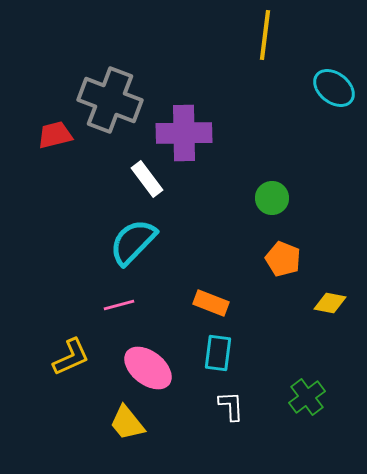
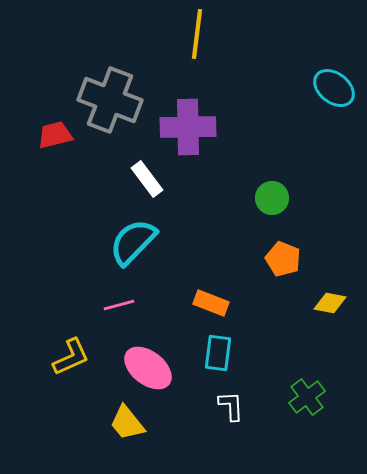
yellow line: moved 68 px left, 1 px up
purple cross: moved 4 px right, 6 px up
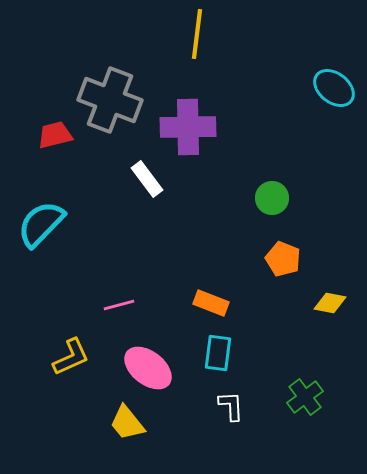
cyan semicircle: moved 92 px left, 18 px up
green cross: moved 2 px left
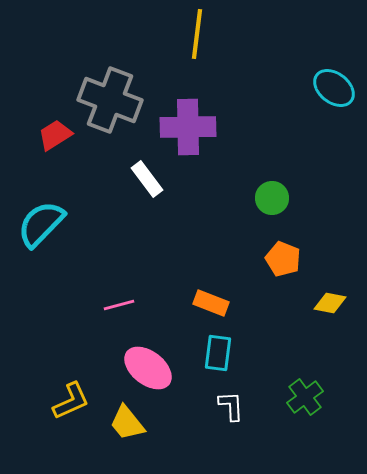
red trapezoid: rotated 18 degrees counterclockwise
yellow L-shape: moved 44 px down
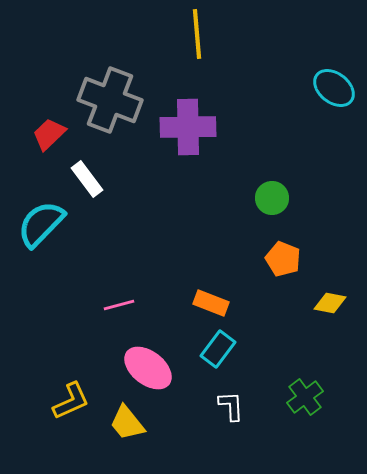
yellow line: rotated 12 degrees counterclockwise
red trapezoid: moved 6 px left, 1 px up; rotated 12 degrees counterclockwise
white rectangle: moved 60 px left
cyan rectangle: moved 4 px up; rotated 30 degrees clockwise
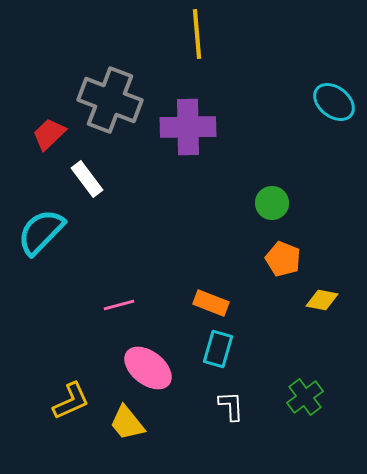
cyan ellipse: moved 14 px down
green circle: moved 5 px down
cyan semicircle: moved 8 px down
yellow diamond: moved 8 px left, 3 px up
cyan rectangle: rotated 21 degrees counterclockwise
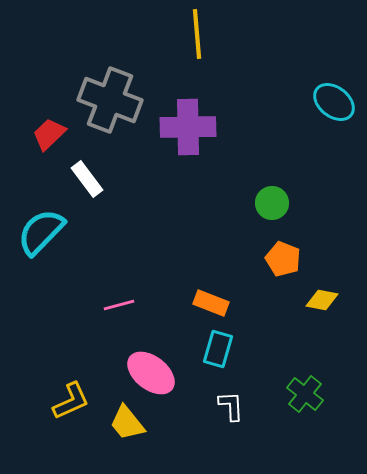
pink ellipse: moved 3 px right, 5 px down
green cross: moved 3 px up; rotated 15 degrees counterclockwise
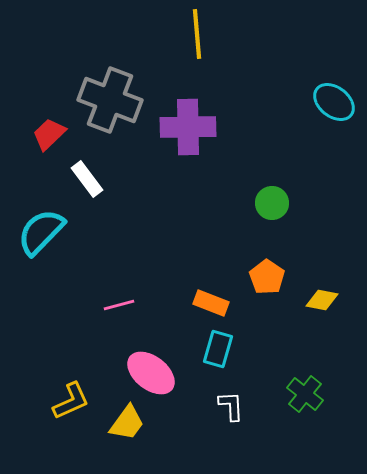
orange pentagon: moved 16 px left, 18 px down; rotated 12 degrees clockwise
yellow trapezoid: rotated 105 degrees counterclockwise
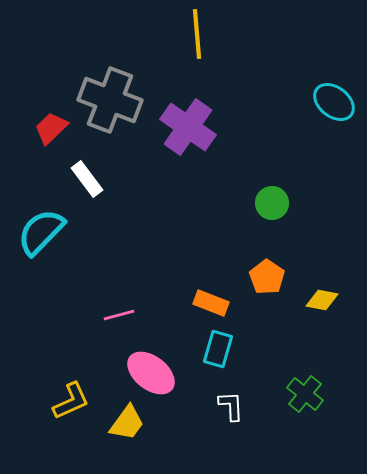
purple cross: rotated 36 degrees clockwise
red trapezoid: moved 2 px right, 6 px up
pink line: moved 10 px down
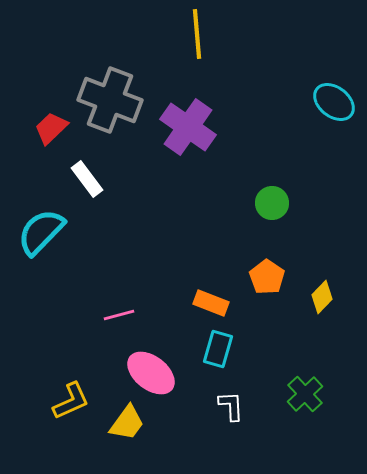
yellow diamond: moved 3 px up; rotated 56 degrees counterclockwise
green cross: rotated 9 degrees clockwise
